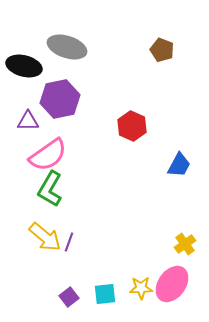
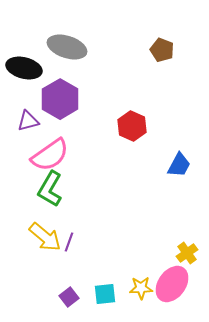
black ellipse: moved 2 px down
purple hexagon: rotated 18 degrees counterclockwise
purple triangle: rotated 15 degrees counterclockwise
pink semicircle: moved 2 px right
yellow cross: moved 2 px right, 9 px down
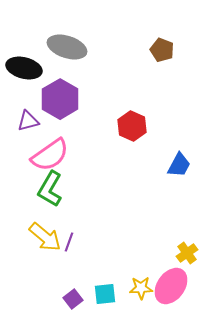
pink ellipse: moved 1 px left, 2 px down
purple square: moved 4 px right, 2 px down
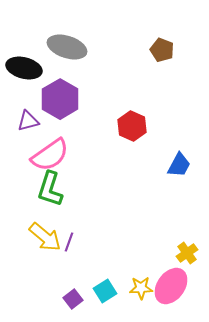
green L-shape: rotated 12 degrees counterclockwise
cyan square: moved 3 px up; rotated 25 degrees counterclockwise
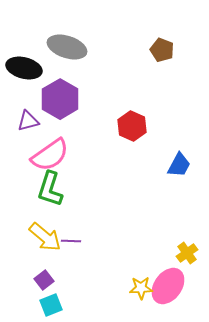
purple line: moved 2 px right, 1 px up; rotated 72 degrees clockwise
pink ellipse: moved 3 px left
cyan square: moved 54 px left, 14 px down; rotated 10 degrees clockwise
purple square: moved 29 px left, 19 px up
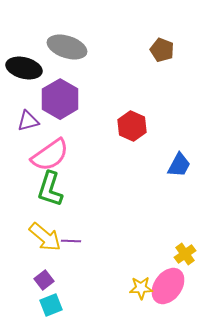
yellow cross: moved 2 px left, 1 px down
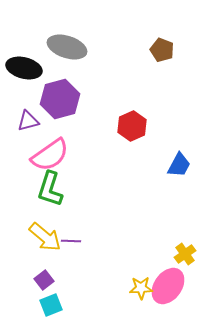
purple hexagon: rotated 15 degrees clockwise
red hexagon: rotated 12 degrees clockwise
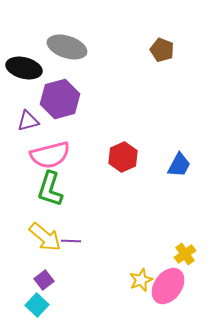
red hexagon: moved 9 px left, 31 px down
pink semicircle: rotated 21 degrees clockwise
yellow star: moved 8 px up; rotated 20 degrees counterclockwise
cyan square: moved 14 px left; rotated 25 degrees counterclockwise
